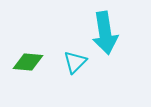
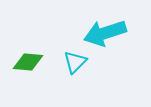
cyan arrow: rotated 81 degrees clockwise
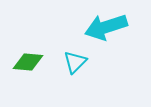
cyan arrow: moved 1 px right, 6 px up
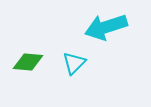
cyan triangle: moved 1 px left, 1 px down
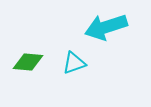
cyan triangle: rotated 25 degrees clockwise
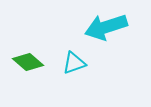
green diamond: rotated 36 degrees clockwise
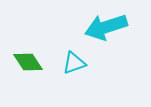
green diamond: rotated 16 degrees clockwise
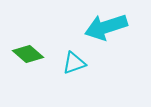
green diamond: moved 8 px up; rotated 16 degrees counterclockwise
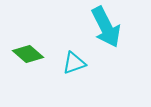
cyan arrow: rotated 99 degrees counterclockwise
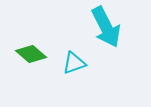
green diamond: moved 3 px right
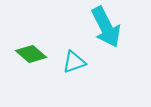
cyan triangle: moved 1 px up
